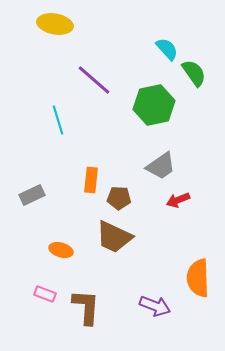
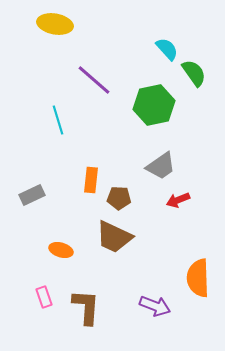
pink rectangle: moved 1 px left, 3 px down; rotated 50 degrees clockwise
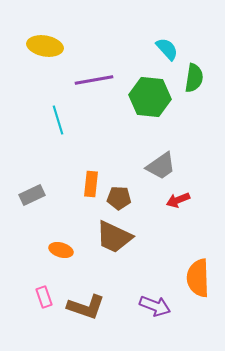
yellow ellipse: moved 10 px left, 22 px down
green semicircle: moved 5 px down; rotated 44 degrees clockwise
purple line: rotated 51 degrees counterclockwise
green hexagon: moved 4 px left, 8 px up; rotated 18 degrees clockwise
orange rectangle: moved 4 px down
brown L-shape: rotated 105 degrees clockwise
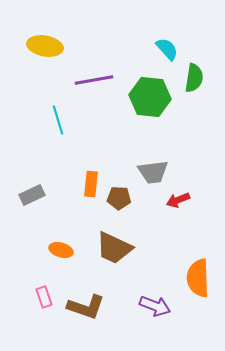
gray trapezoid: moved 8 px left, 6 px down; rotated 28 degrees clockwise
brown trapezoid: moved 11 px down
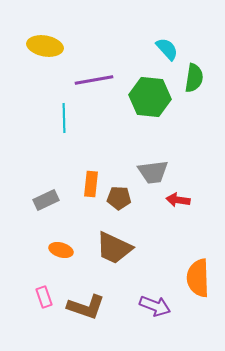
cyan line: moved 6 px right, 2 px up; rotated 16 degrees clockwise
gray rectangle: moved 14 px right, 5 px down
red arrow: rotated 30 degrees clockwise
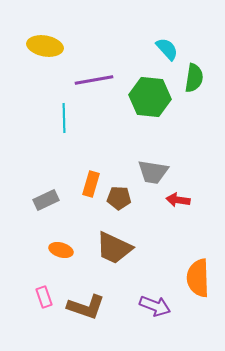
gray trapezoid: rotated 16 degrees clockwise
orange rectangle: rotated 10 degrees clockwise
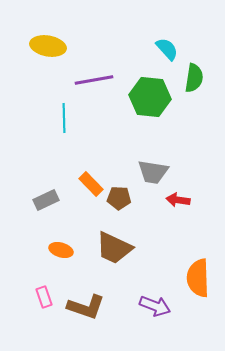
yellow ellipse: moved 3 px right
orange rectangle: rotated 60 degrees counterclockwise
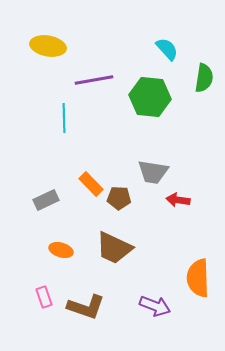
green semicircle: moved 10 px right
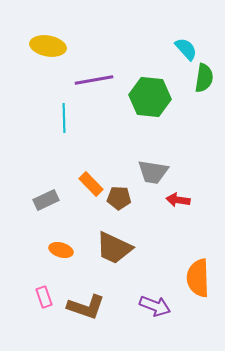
cyan semicircle: moved 19 px right
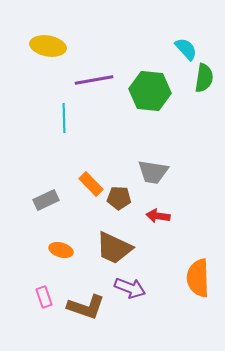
green hexagon: moved 6 px up
red arrow: moved 20 px left, 16 px down
purple arrow: moved 25 px left, 18 px up
